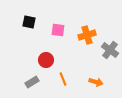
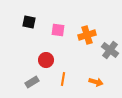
orange line: rotated 32 degrees clockwise
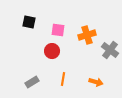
red circle: moved 6 px right, 9 px up
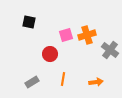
pink square: moved 8 px right, 5 px down; rotated 24 degrees counterclockwise
red circle: moved 2 px left, 3 px down
orange arrow: rotated 24 degrees counterclockwise
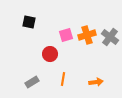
gray cross: moved 13 px up
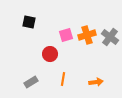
gray rectangle: moved 1 px left
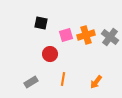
black square: moved 12 px right, 1 px down
orange cross: moved 1 px left
orange arrow: rotated 136 degrees clockwise
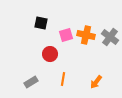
orange cross: rotated 30 degrees clockwise
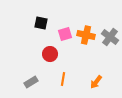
pink square: moved 1 px left, 1 px up
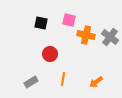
pink square: moved 4 px right, 14 px up; rotated 32 degrees clockwise
orange arrow: rotated 16 degrees clockwise
